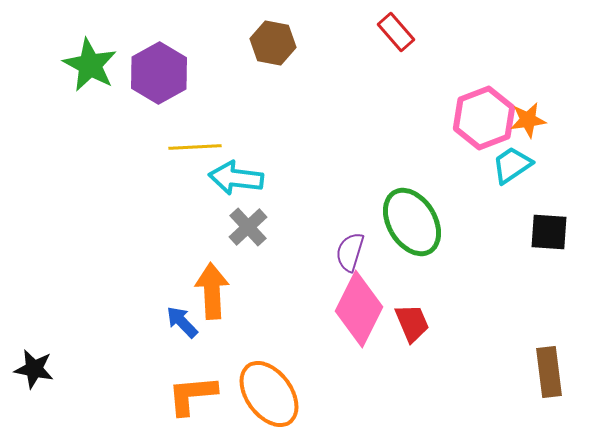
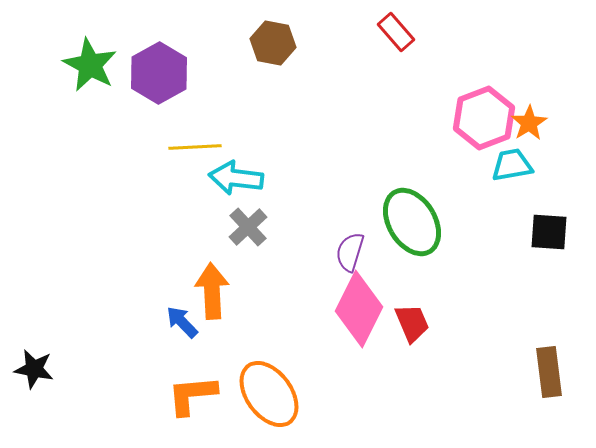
orange star: moved 1 px right, 3 px down; rotated 24 degrees counterclockwise
cyan trapezoid: rotated 24 degrees clockwise
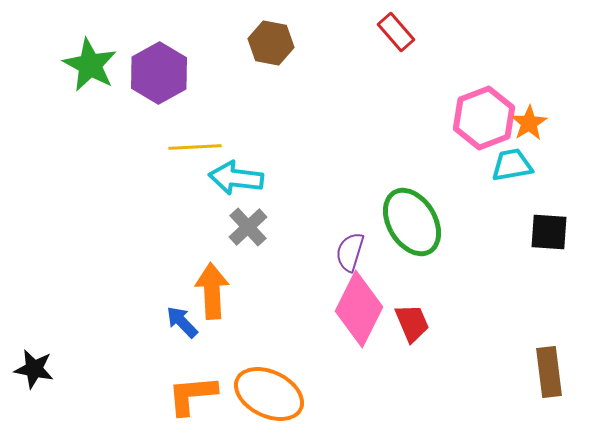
brown hexagon: moved 2 px left
orange ellipse: rotated 28 degrees counterclockwise
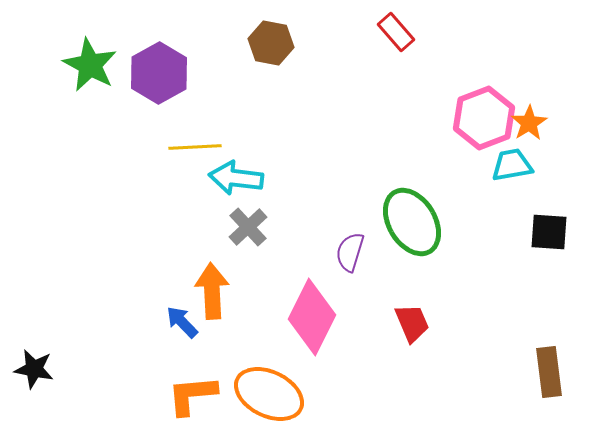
pink diamond: moved 47 px left, 8 px down
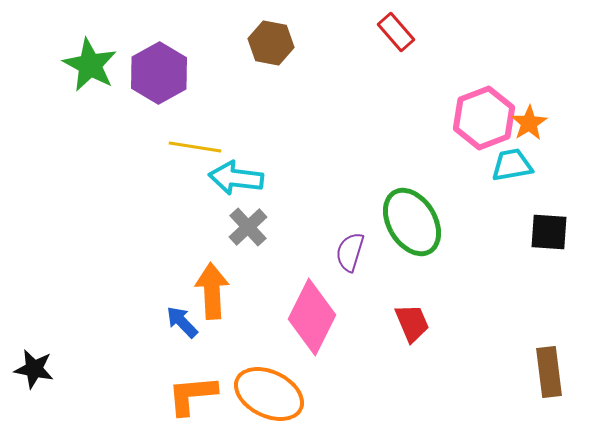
yellow line: rotated 12 degrees clockwise
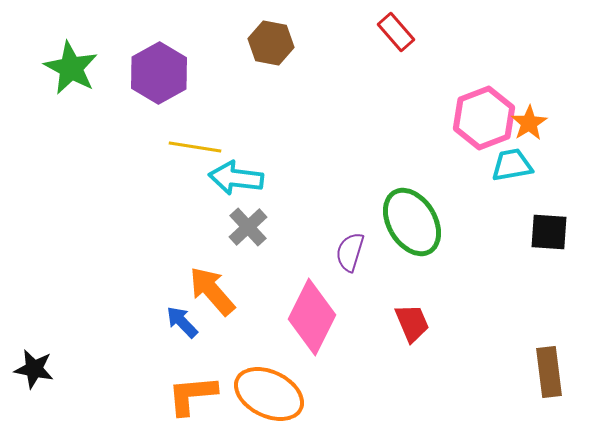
green star: moved 19 px left, 3 px down
orange arrow: rotated 38 degrees counterclockwise
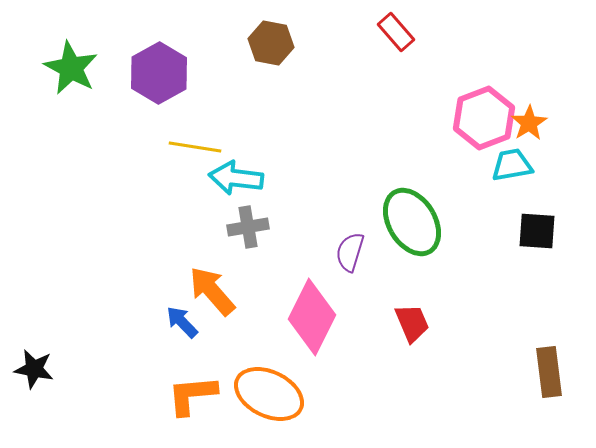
gray cross: rotated 33 degrees clockwise
black square: moved 12 px left, 1 px up
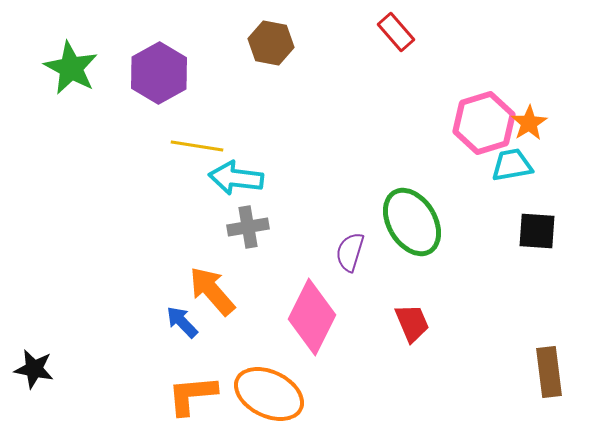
pink hexagon: moved 5 px down; rotated 4 degrees clockwise
yellow line: moved 2 px right, 1 px up
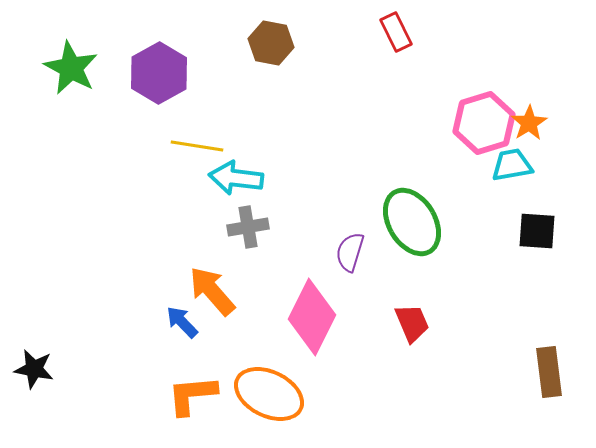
red rectangle: rotated 15 degrees clockwise
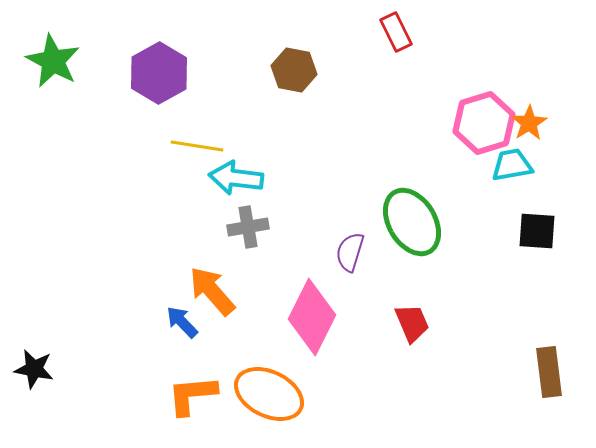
brown hexagon: moved 23 px right, 27 px down
green star: moved 18 px left, 7 px up
